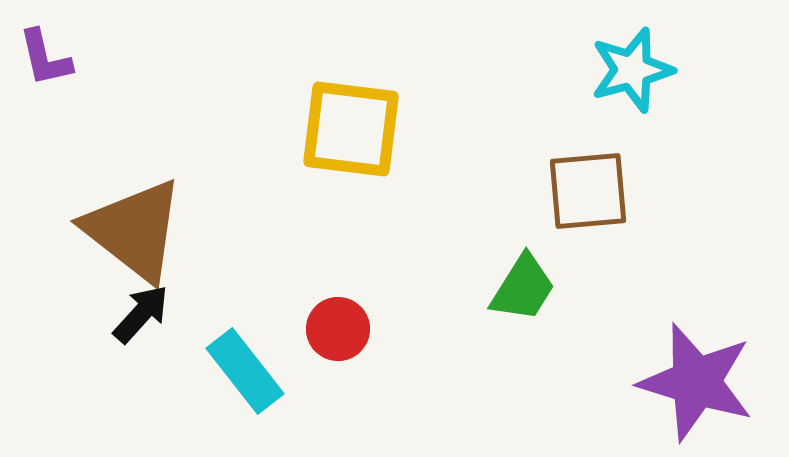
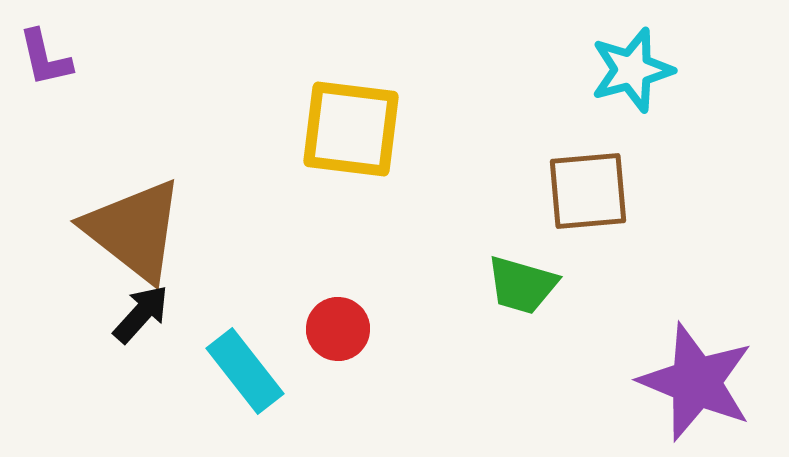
green trapezoid: moved 1 px left, 3 px up; rotated 74 degrees clockwise
purple star: rotated 5 degrees clockwise
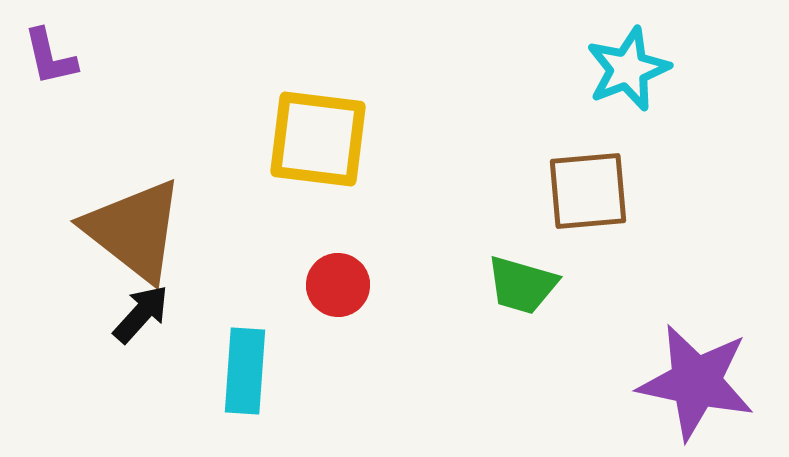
purple L-shape: moved 5 px right, 1 px up
cyan star: moved 4 px left, 1 px up; rotated 6 degrees counterclockwise
yellow square: moved 33 px left, 10 px down
red circle: moved 44 px up
cyan rectangle: rotated 42 degrees clockwise
purple star: rotated 10 degrees counterclockwise
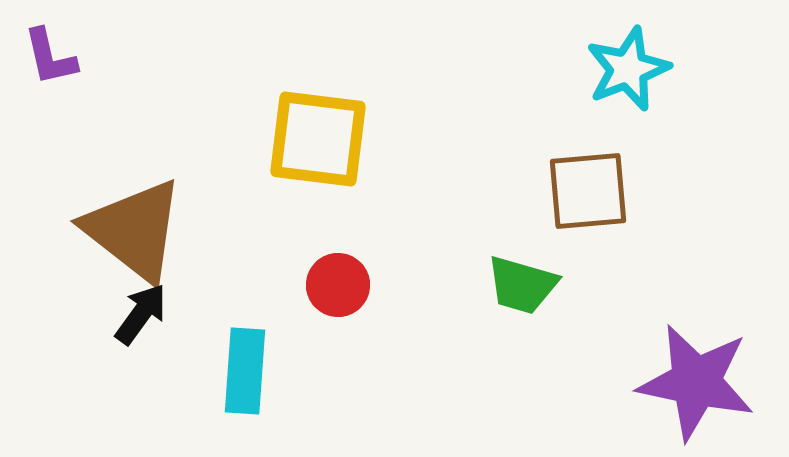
black arrow: rotated 6 degrees counterclockwise
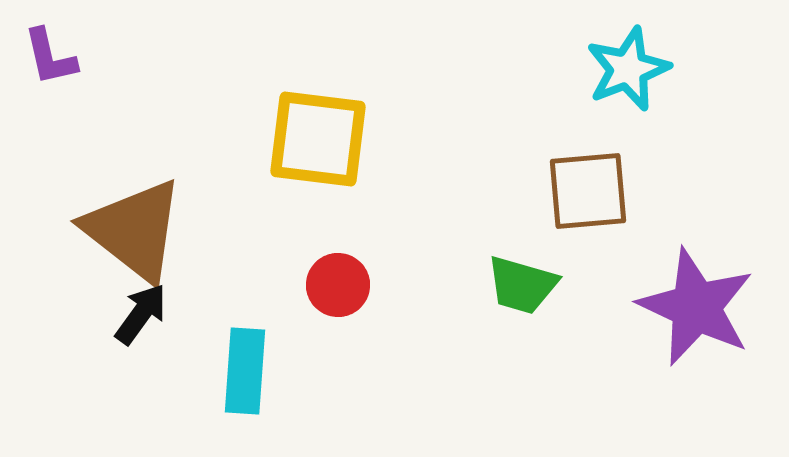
purple star: moved 75 px up; rotated 13 degrees clockwise
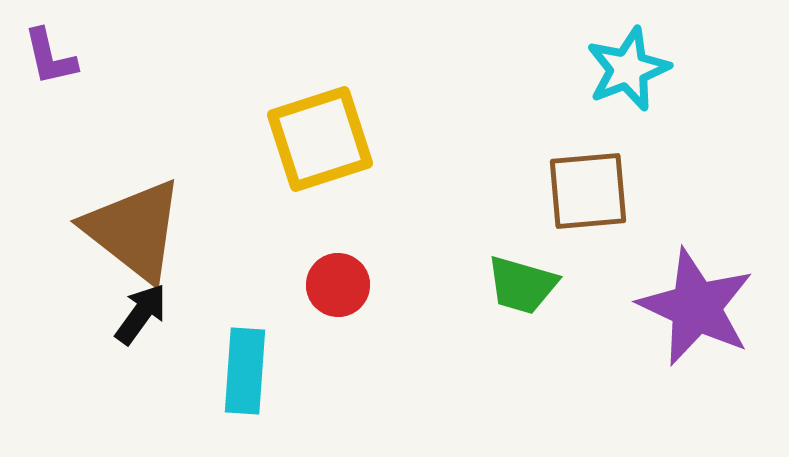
yellow square: moved 2 px right; rotated 25 degrees counterclockwise
